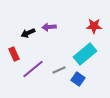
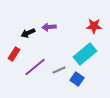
red rectangle: rotated 56 degrees clockwise
purple line: moved 2 px right, 2 px up
blue square: moved 1 px left
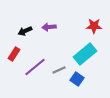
black arrow: moved 3 px left, 2 px up
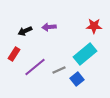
blue square: rotated 16 degrees clockwise
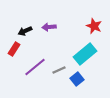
red star: rotated 21 degrees clockwise
red rectangle: moved 5 px up
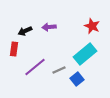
red star: moved 2 px left
red rectangle: rotated 24 degrees counterclockwise
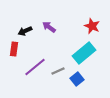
purple arrow: rotated 40 degrees clockwise
cyan rectangle: moved 1 px left, 1 px up
gray line: moved 1 px left, 1 px down
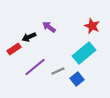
black arrow: moved 4 px right, 6 px down
red rectangle: rotated 48 degrees clockwise
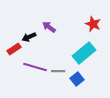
red star: moved 1 px right, 2 px up
purple line: rotated 55 degrees clockwise
gray line: rotated 24 degrees clockwise
